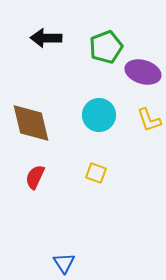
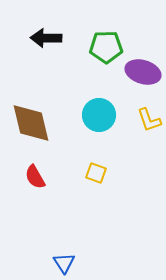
green pentagon: rotated 20 degrees clockwise
red semicircle: rotated 55 degrees counterclockwise
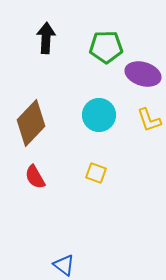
black arrow: rotated 92 degrees clockwise
purple ellipse: moved 2 px down
brown diamond: rotated 57 degrees clockwise
blue triangle: moved 2 px down; rotated 20 degrees counterclockwise
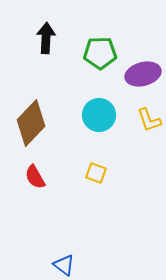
green pentagon: moved 6 px left, 6 px down
purple ellipse: rotated 32 degrees counterclockwise
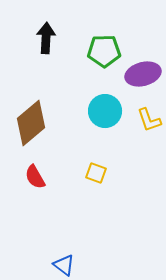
green pentagon: moved 4 px right, 2 px up
cyan circle: moved 6 px right, 4 px up
brown diamond: rotated 6 degrees clockwise
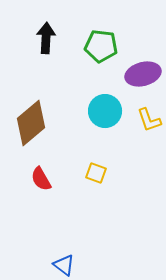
green pentagon: moved 3 px left, 5 px up; rotated 8 degrees clockwise
red semicircle: moved 6 px right, 2 px down
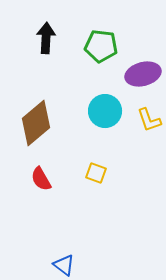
brown diamond: moved 5 px right
